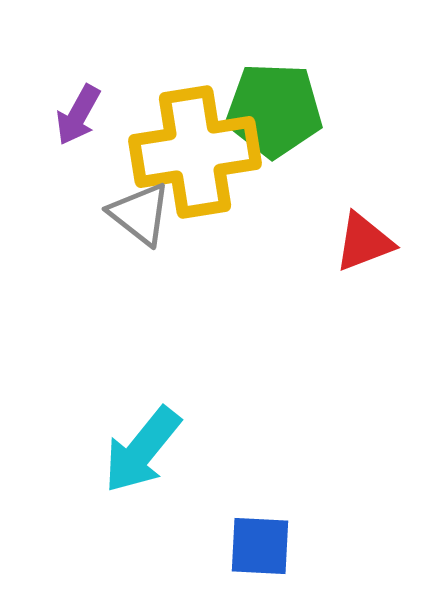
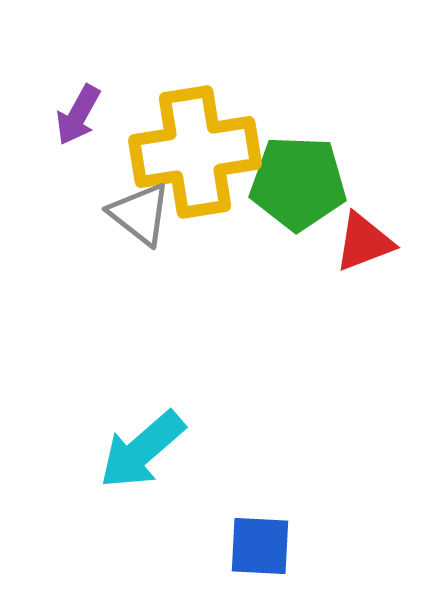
green pentagon: moved 24 px right, 73 px down
cyan arrow: rotated 10 degrees clockwise
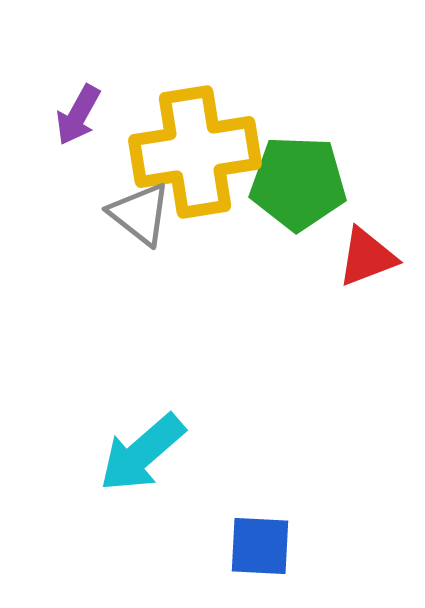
red triangle: moved 3 px right, 15 px down
cyan arrow: moved 3 px down
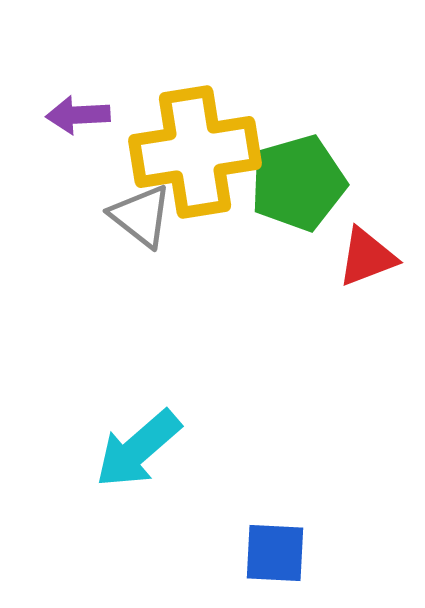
purple arrow: rotated 58 degrees clockwise
green pentagon: rotated 18 degrees counterclockwise
gray triangle: moved 1 px right, 2 px down
cyan arrow: moved 4 px left, 4 px up
blue square: moved 15 px right, 7 px down
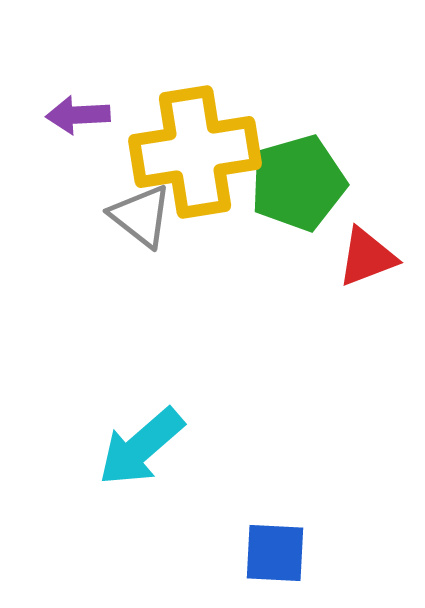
cyan arrow: moved 3 px right, 2 px up
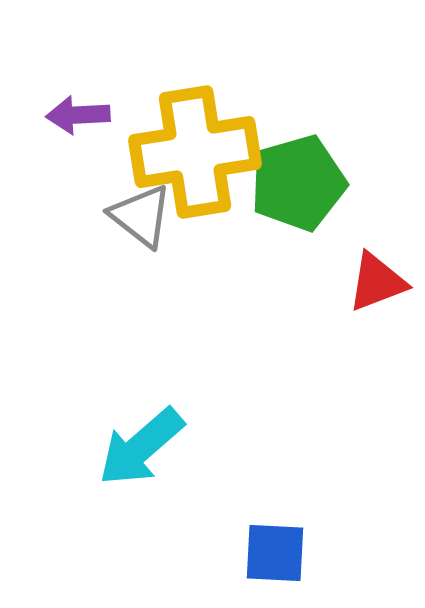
red triangle: moved 10 px right, 25 px down
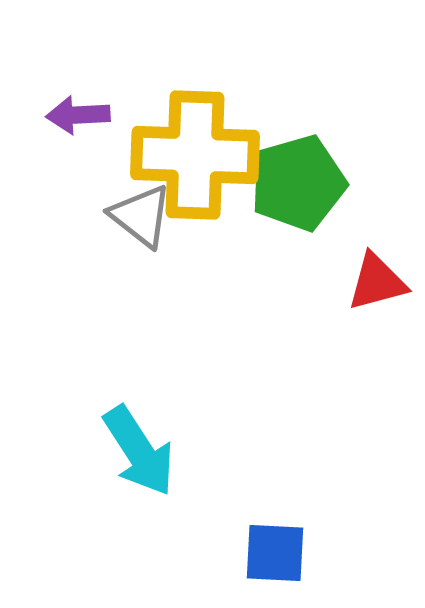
yellow cross: moved 3 px down; rotated 11 degrees clockwise
red triangle: rotated 6 degrees clockwise
cyan arrow: moved 2 px left, 4 px down; rotated 82 degrees counterclockwise
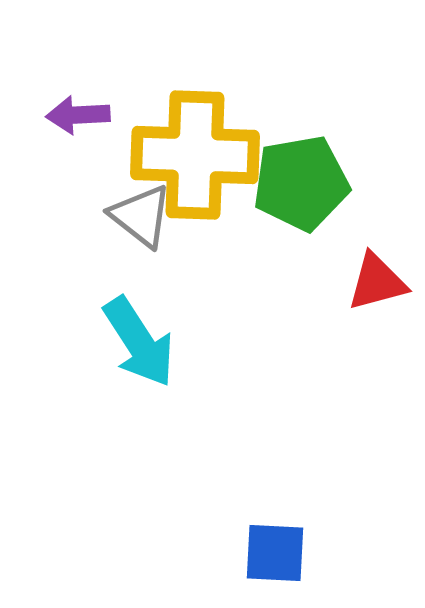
green pentagon: moved 3 px right; rotated 6 degrees clockwise
cyan arrow: moved 109 px up
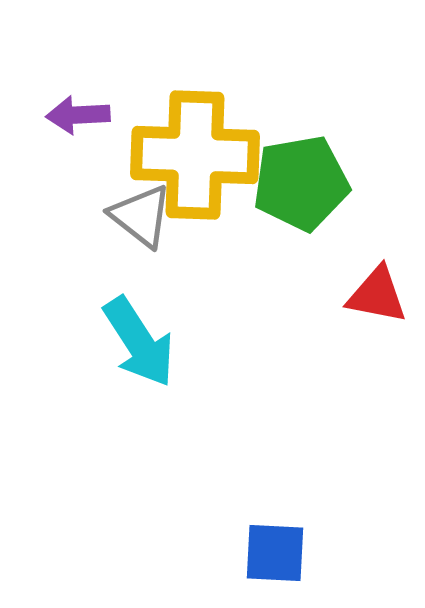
red triangle: moved 13 px down; rotated 26 degrees clockwise
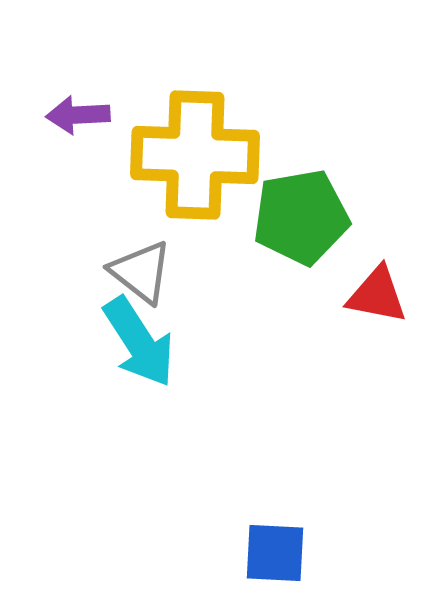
green pentagon: moved 34 px down
gray triangle: moved 56 px down
